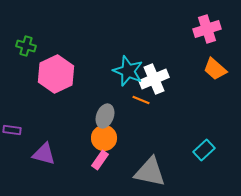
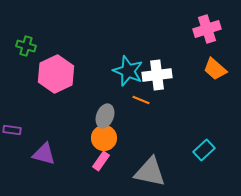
white cross: moved 3 px right, 4 px up; rotated 16 degrees clockwise
pink rectangle: moved 1 px right, 1 px down
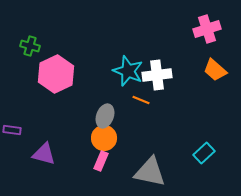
green cross: moved 4 px right
orange trapezoid: moved 1 px down
cyan rectangle: moved 3 px down
pink rectangle: rotated 12 degrees counterclockwise
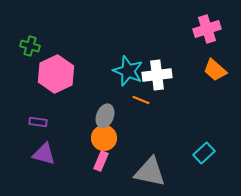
purple rectangle: moved 26 px right, 8 px up
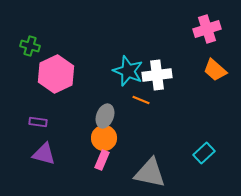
pink rectangle: moved 1 px right, 1 px up
gray triangle: moved 1 px down
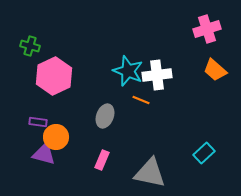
pink hexagon: moved 2 px left, 2 px down
orange circle: moved 48 px left, 1 px up
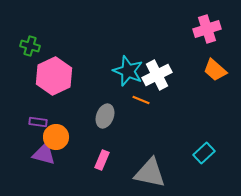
white cross: rotated 20 degrees counterclockwise
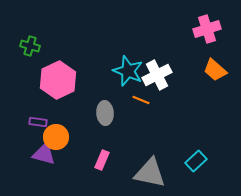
pink hexagon: moved 4 px right, 4 px down
gray ellipse: moved 3 px up; rotated 25 degrees counterclockwise
cyan rectangle: moved 8 px left, 8 px down
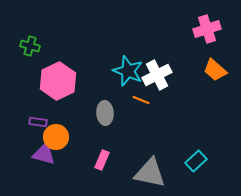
pink hexagon: moved 1 px down
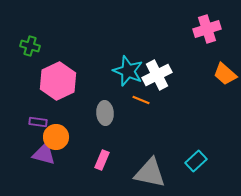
orange trapezoid: moved 10 px right, 4 px down
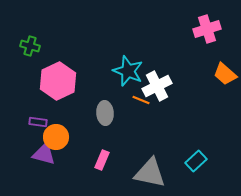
white cross: moved 11 px down
